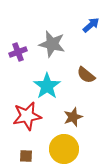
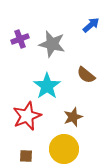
purple cross: moved 2 px right, 13 px up
red star: rotated 12 degrees counterclockwise
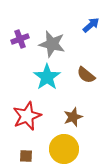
cyan star: moved 9 px up
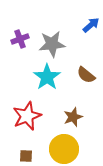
gray star: rotated 20 degrees counterclockwise
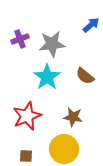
brown semicircle: moved 1 px left, 1 px down
brown star: rotated 30 degrees clockwise
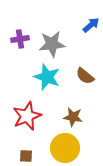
purple cross: rotated 12 degrees clockwise
cyan star: rotated 16 degrees counterclockwise
yellow circle: moved 1 px right, 1 px up
